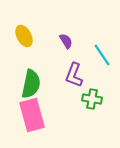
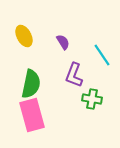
purple semicircle: moved 3 px left, 1 px down
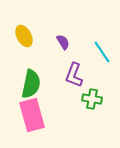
cyan line: moved 3 px up
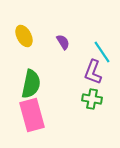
purple L-shape: moved 19 px right, 3 px up
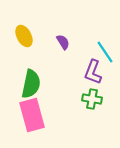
cyan line: moved 3 px right
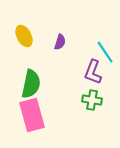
purple semicircle: moved 3 px left; rotated 49 degrees clockwise
green cross: moved 1 px down
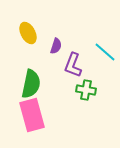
yellow ellipse: moved 4 px right, 3 px up
purple semicircle: moved 4 px left, 4 px down
cyan line: rotated 15 degrees counterclockwise
purple L-shape: moved 20 px left, 7 px up
green cross: moved 6 px left, 10 px up
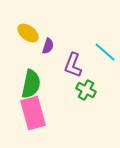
yellow ellipse: rotated 25 degrees counterclockwise
purple semicircle: moved 8 px left
green cross: rotated 18 degrees clockwise
pink rectangle: moved 1 px right, 2 px up
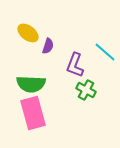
purple L-shape: moved 2 px right
green semicircle: rotated 80 degrees clockwise
